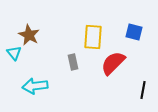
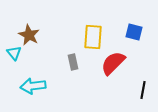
cyan arrow: moved 2 px left
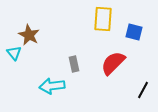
yellow rectangle: moved 10 px right, 18 px up
gray rectangle: moved 1 px right, 2 px down
cyan arrow: moved 19 px right
black line: rotated 18 degrees clockwise
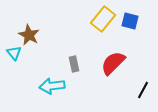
yellow rectangle: rotated 35 degrees clockwise
blue square: moved 4 px left, 11 px up
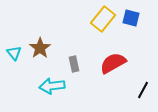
blue square: moved 1 px right, 3 px up
brown star: moved 11 px right, 13 px down; rotated 10 degrees clockwise
red semicircle: rotated 16 degrees clockwise
